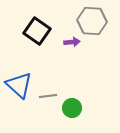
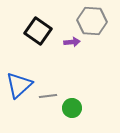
black square: moved 1 px right
blue triangle: rotated 36 degrees clockwise
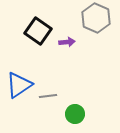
gray hexagon: moved 4 px right, 3 px up; rotated 20 degrees clockwise
purple arrow: moved 5 px left
blue triangle: rotated 8 degrees clockwise
green circle: moved 3 px right, 6 px down
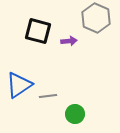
black square: rotated 20 degrees counterclockwise
purple arrow: moved 2 px right, 1 px up
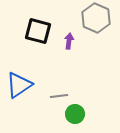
purple arrow: rotated 77 degrees counterclockwise
gray line: moved 11 px right
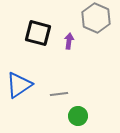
black square: moved 2 px down
gray line: moved 2 px up
green circle: moved 3 px right, 2 px down
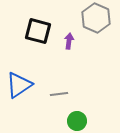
black square: moved 2 px up
green circle: moved 1 px left, 5 px down
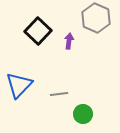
black square: rotated 28 degrees clockwise
blue triangle: rotated 12 degrees counterclockwise
green circle: moved 6 px right, 7 px up
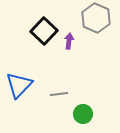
black square: moved 6 px right
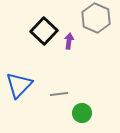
green circle: moved 1 px left, 1 px up
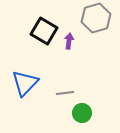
gray hexagon: rotated 20 degrees clockwise
black square: rotated 12 degrees counterclockwise
blue triangle: moved 6 px right, 2 px up
gray line: moved 6 px right, 1 px up
